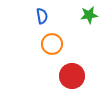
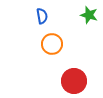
green star: rotated 24 degrees clockwise
red circle: moved 2 px right, 5 px down
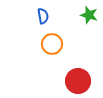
blue semicircle: moved 1 px right
red circle: moved 4 px right
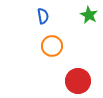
green star: rotated 12 degrees clockwise
orange circle: moved 2 px down
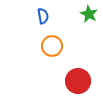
green star: moved 1 px up
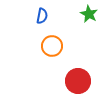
blue semicircle: moved 1 px left; rotated 21 degrees clockwise
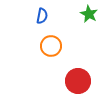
orange circle: moved 1 px left
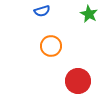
blue semicircle: moved 5 px up; rotated 63 degrees clockwise
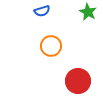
green star: moved 1 px left, 2 px up
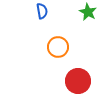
blue semicircle: rotated 84 degrees counterclockwise
orange circle: moved 7 px right, 1 px down
